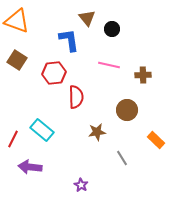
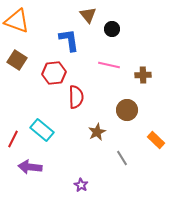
brown triangle: moved 1 px right, 3 px up
brown star: rotated 18 degrees counterclockwise
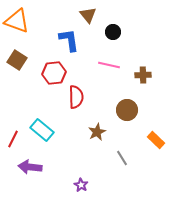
black circle: moved 1 px right, 3 px down
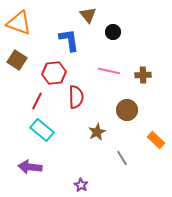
orange triangle: moved 2 px right, 2 px down
pink line: moved 6 px down
red line: moved 24 px right, 38 px up
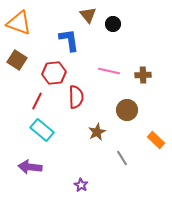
black circle: moved 8 px up
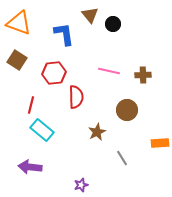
brown triangle: moved 2 px right
blue L-shape: moved 5 px left, 6 px up
red line: moved 6 px left, 4 px down; rotated 12 degrees counterclockwise
orange rectangle: moved 4 px right, 3 px down; rotated 48 degrees counterclockwise
purple star: rotated 24 degrees clockwise
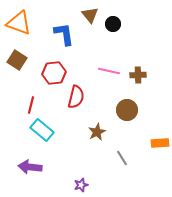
brown cross: moved 5 px left
red semicircle: rotated 15 degrees clockwise
